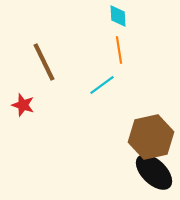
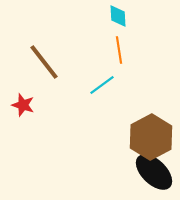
brown line: rotated 12 degrees counterclockwise
brown hexagon: rotated 15 degrees counterclockwise
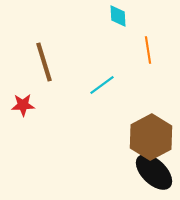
orange line: moved 29 px right
brown line: rotated 21 degrees clockwise
red star: rotated 20 degrees counterclockwise
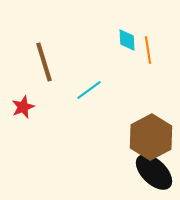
cyan diamond: moved 9 px right, 24 px down
cyan line: moved 13 px left, 5 px down
red star: moved 2 px down; rotated 20 degrees counterclockwise
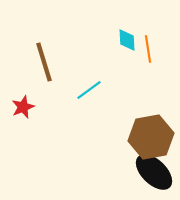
orange line: moved 1 px up
brown hexagon: rotated 18 degrees clockwise
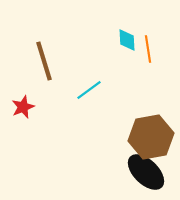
brown line: moved 1 px up
black ellipse: moved 8 px left
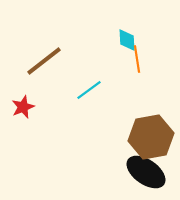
orange line: moved 11 px left, 10 px down
brown line: rotated 69 degrees clockwise
black ellipse: rotated 9 degrees counterclockwise
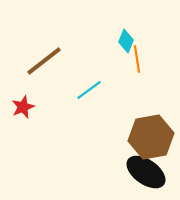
cyan diamond: moved 1 px left, 1 px down; rotated 25 degrees clockwise
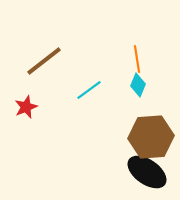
cyan diamond: moved 12 px right, 44 px down
red star: moved 3 px right
brown hexagon: rotated 6 degrees clockwise
black ellipse: moved 1 px right
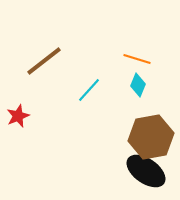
orange line: rotated 64 degrees counterclockwise
cyan line: rotated 12 degrees counterclockwise
red star: moved 8 px left, 9 px down
brown hexagon: rotated 6 degrees counterclockwise
black ellipse: moved 1 px left, 1 px up
